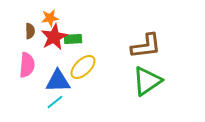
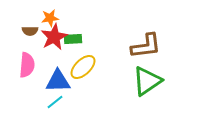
brown semicircle: rotated 91 degrees clockwise
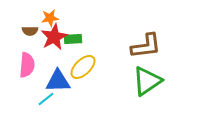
cyan line: moved 9 px left, 3 px up
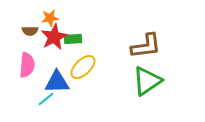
blue triangle: moved 1 px left, 1 px down
